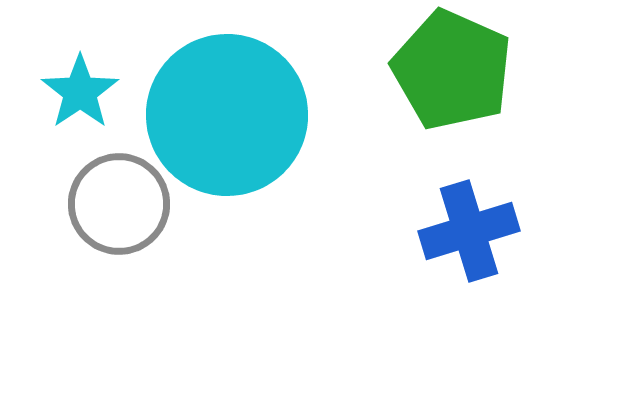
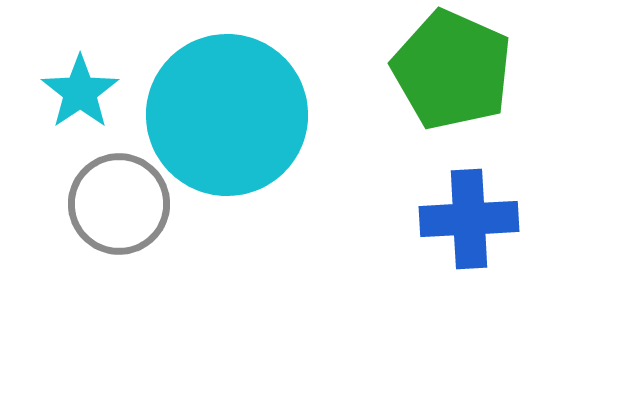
blue cross: moved 12 px up; rotated 14 degrees clockwise
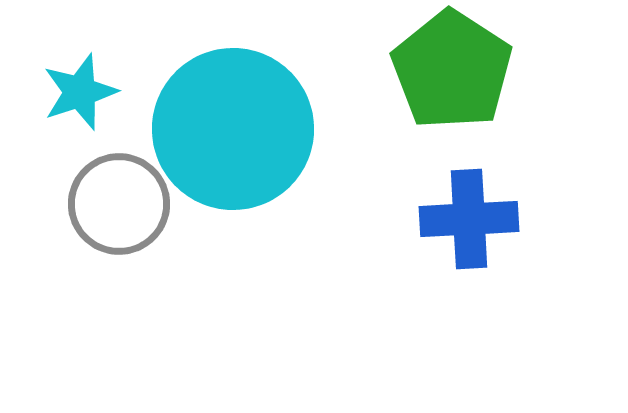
green pentagon: rotated 9 degrees clockwise
cyan star: rotated 16 degrees clockwise
cyan circle: moved 6 px right, 14 px down
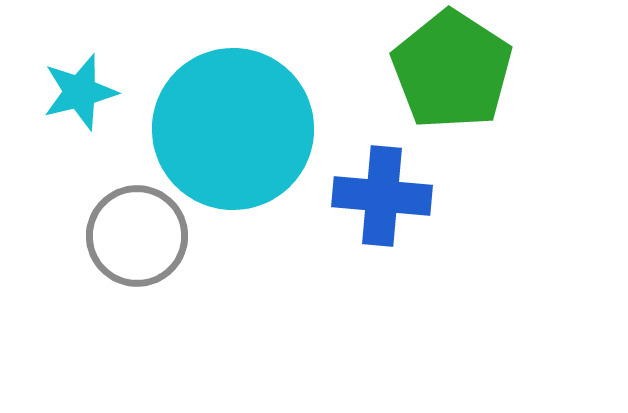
cyan star: rotated 4 degrees clockwise
gray circle: moved 18 px right, 32 px down
blue cross: moved 87 px left, 23 px up; rotated 8 degrees clockwise
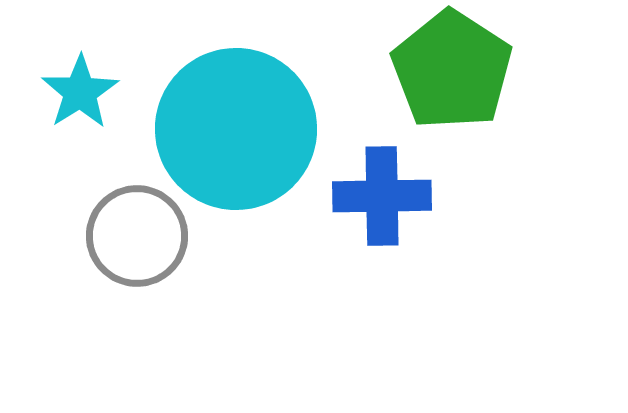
cyan star: rotated 18 degrees counterclockwise
cyan circle: moved 3 px right
blue cross: rotated 6 degrees counterclockwise
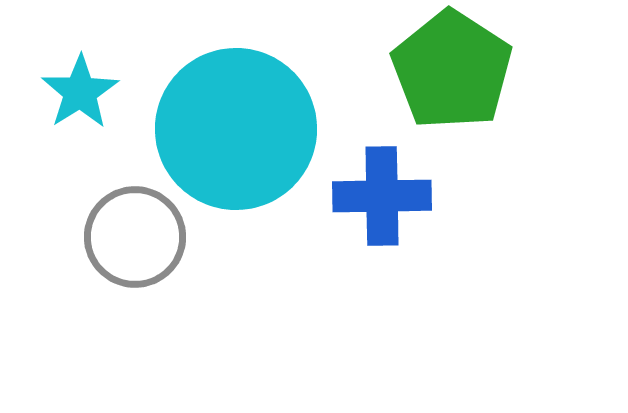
gray circle: moved 2 px left, 1 px down
